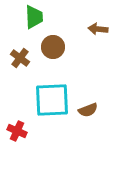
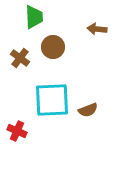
brown arrow: moved 1 px left
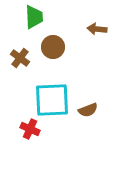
red cross: moved 13 px right, 2 px up
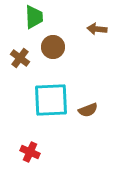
cyan square: moved 1 px left
red cross: moved 23 px down
